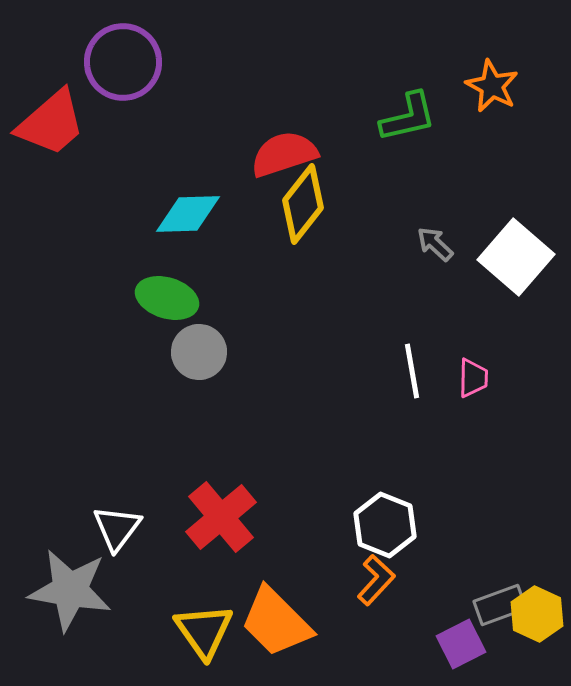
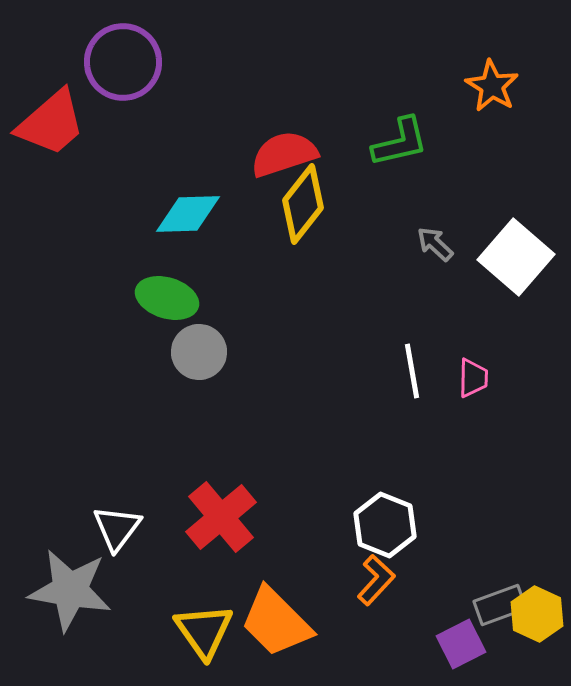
orange star: rotated 4 degrees clockwise
green L-shape: moved 8 px left, 25 px down
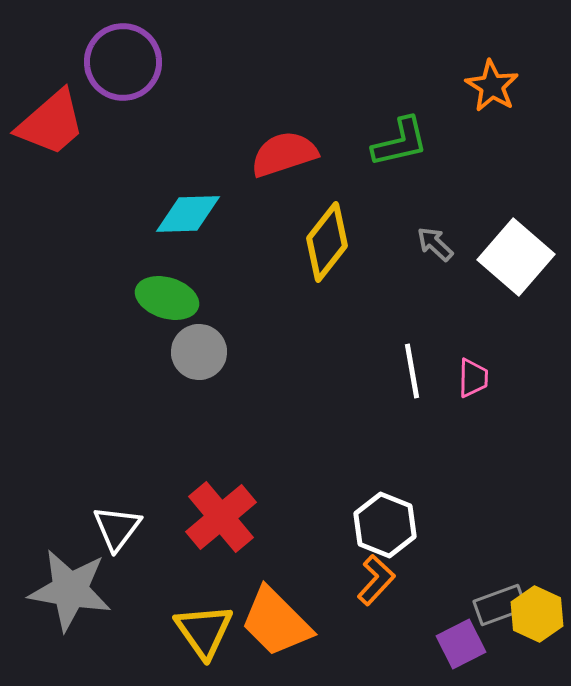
yellow diamond: moved 24 px right, 38 px down
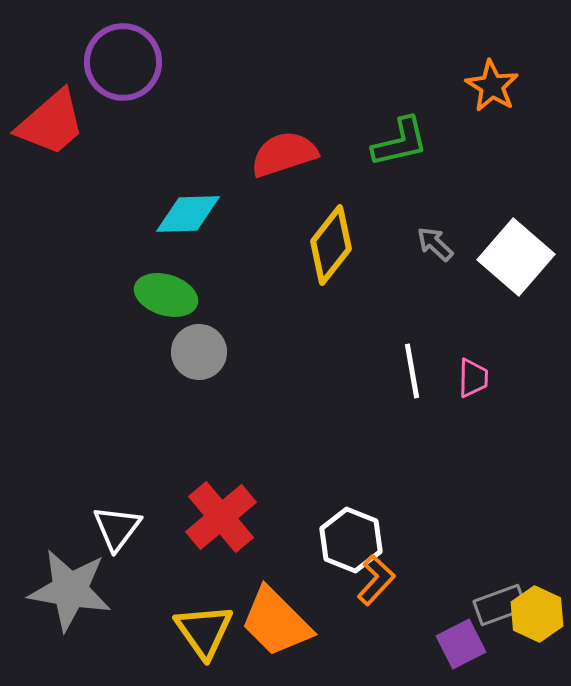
yellow diamond: moved 4 px right, 3 px down
green ellipse: moved 1 px left, 3 px up
white hexagon: moved 34 px left, 15 px down
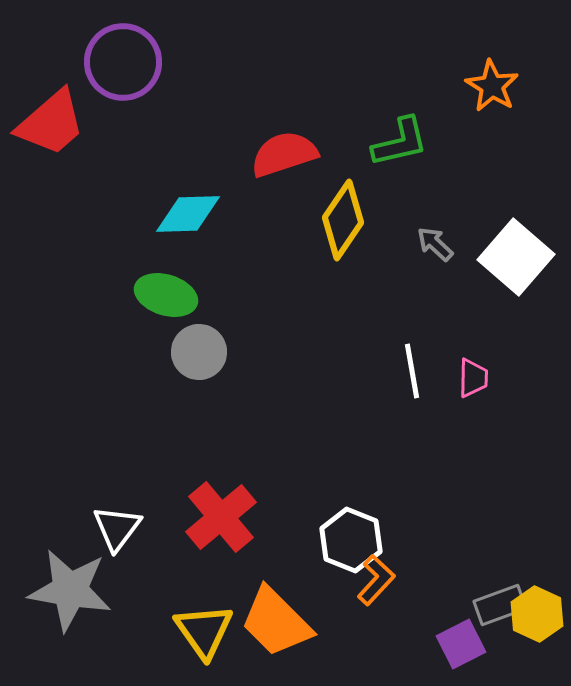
yellow diamond: moved 12 px right, 25 px up; rotated 4 degrees counterclockwise
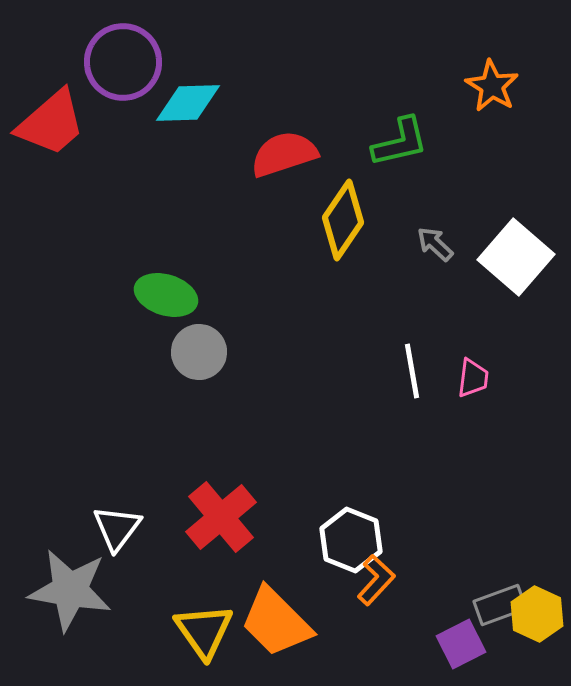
cyan diamond: moved 111 px up
pink trapezoid: rotated 6 degrees clockwise
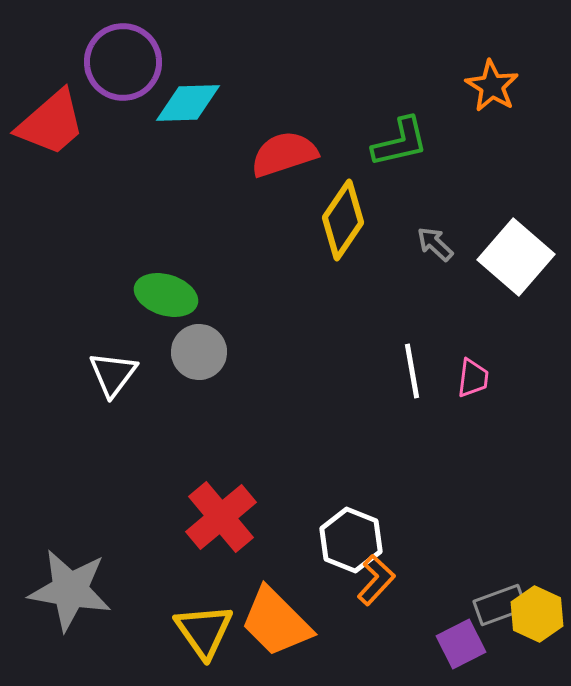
white triangle: moved 4 px left, 154 px up
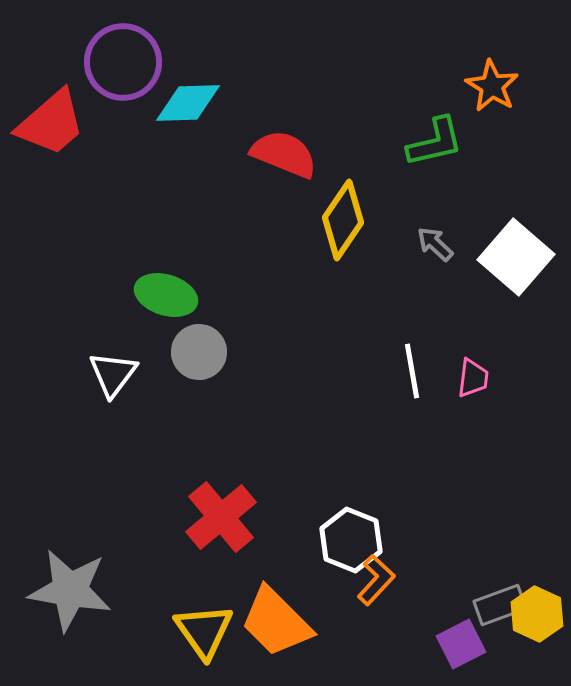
green L-shape: moved 35 px right
red semicircle: rotated 40 degrees clockwise
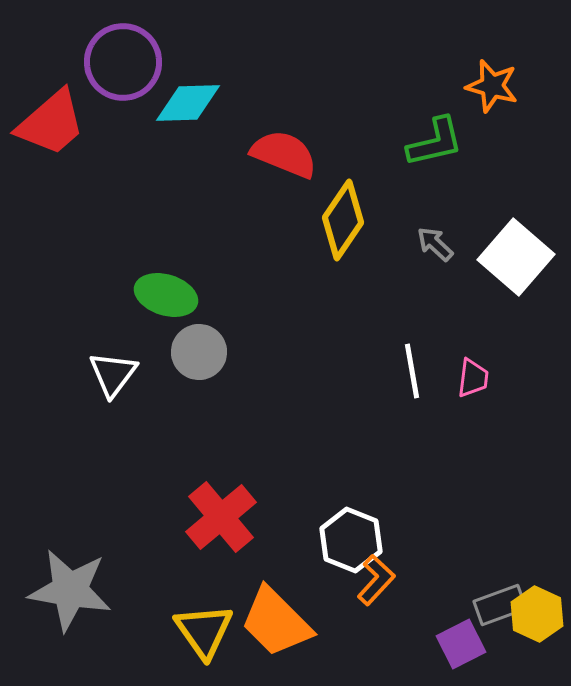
orange star: rotated 16 degrees counterclockwise
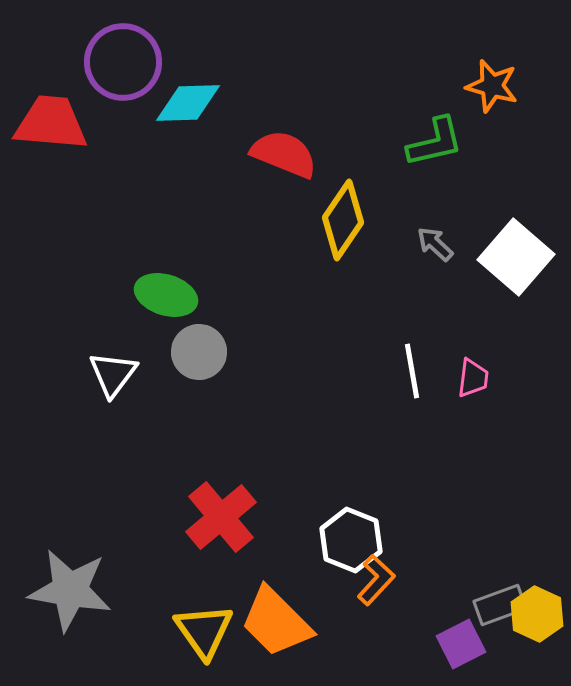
red trapezoid: rotated 134 degrees counterclockwise
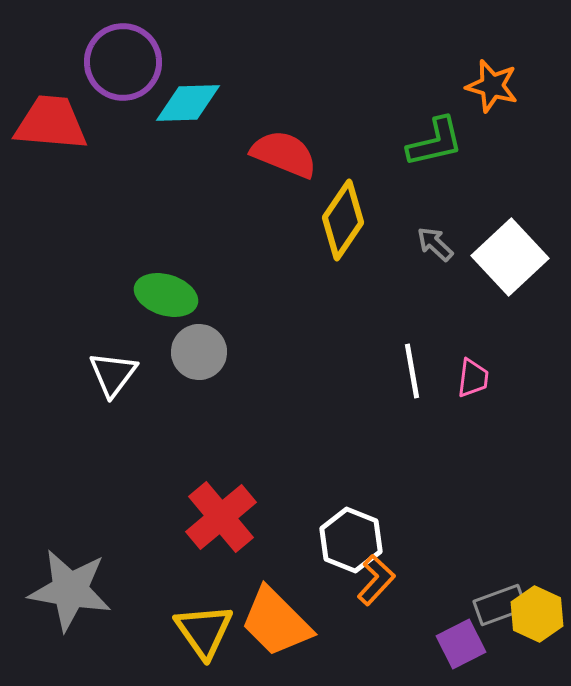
white square: moved 6 px left; rotated 6 degrees clockwise
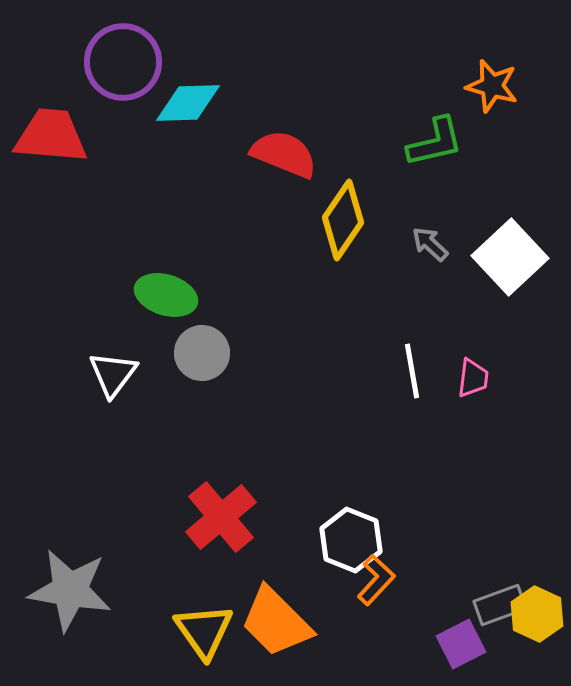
red trapezoid: moved 13 px down
gray arrow: moved 5 px left
gray circle: moved 3 px right, 1 px down
